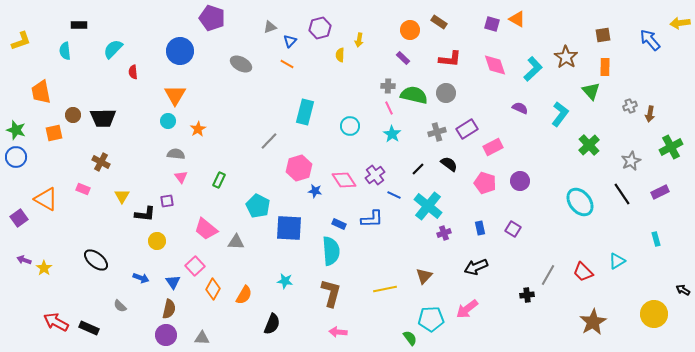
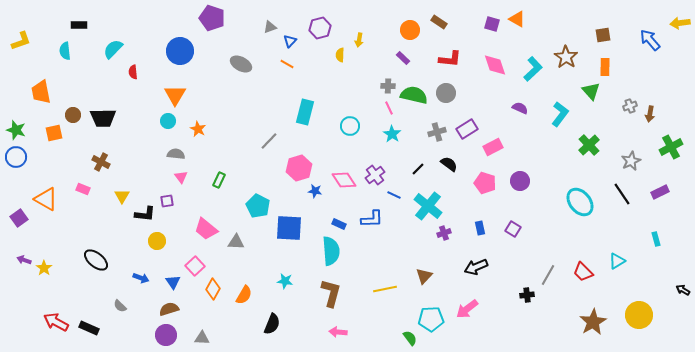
orange star at (198, 129): rotated 14 degrees counterclockwise
brown semicircle at (169, 309): rotated 120 degrees counterclockwise
yellow circle at (654, 314): moved 15 px left, 1 px down
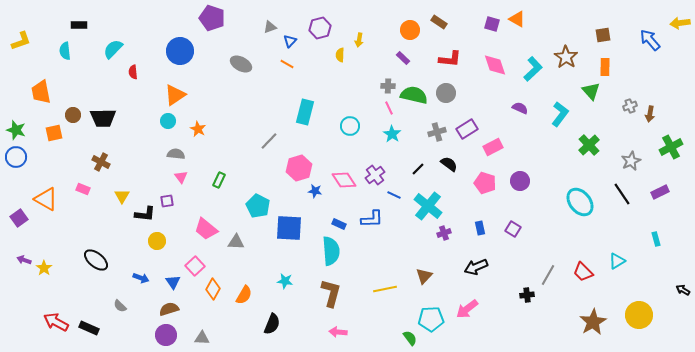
orange triangle at (175, 95): rotated 25 degrees clockwise
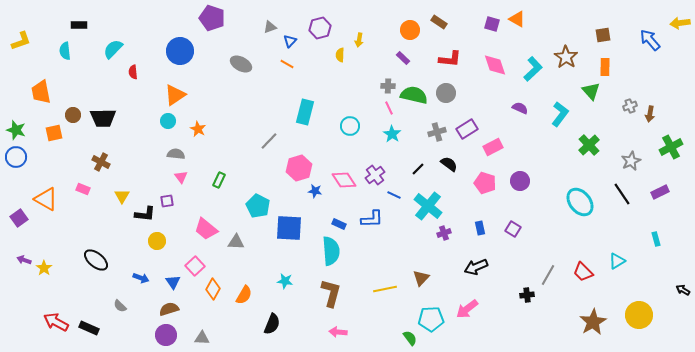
brown triangle at (424, 276): moved 3 px left, 2 px down
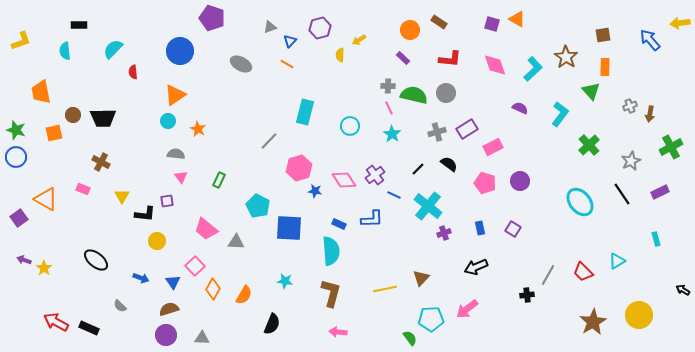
yellow arrow at (359, 40): rotated 48 degrees clockwise
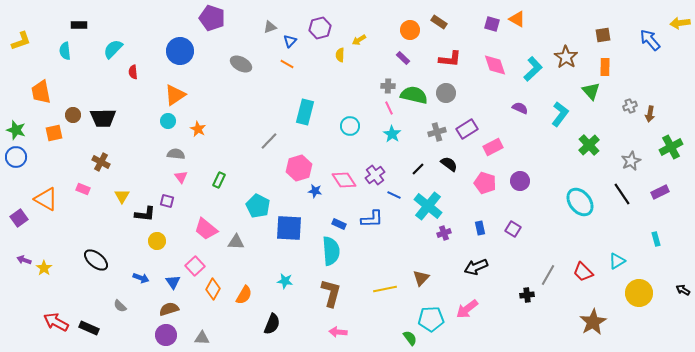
purple square at (167, 201): rotated 24 degrees clockwise
yellow circle at (639, 315): moved 22 px up
